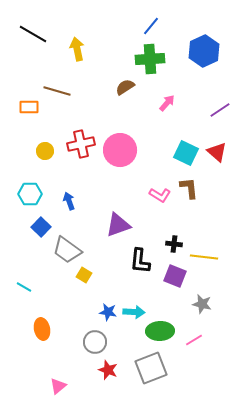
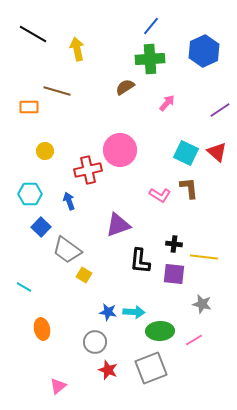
red cross: moved 7 px right, 26 px down
purple square: moved 1 px left, 2 px up; rotated 15 degrees counterclockwise
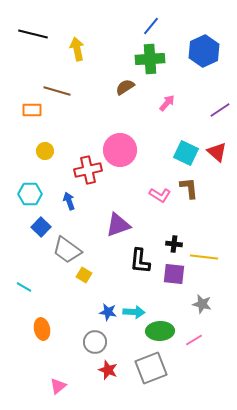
black line: rotated 16 degrees counterclockwise
orange rectangle: moved 3 px right, 3 px down
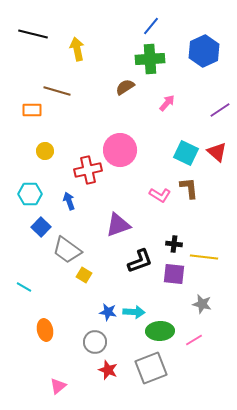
black L-shape: rotated 116 degrees counterclockwise
orange ellipse: moved 3 px right, 1 px down
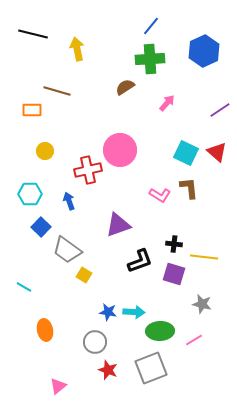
purple square: rotated 10 degrees clockwise
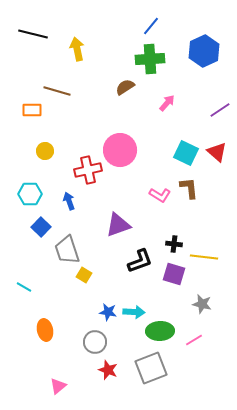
gray trapezoid: rotated 36 degrees clockwise
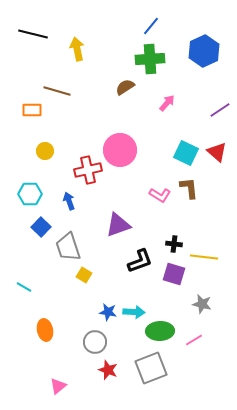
gray trapezoid: moved 1 px right, 3 px up
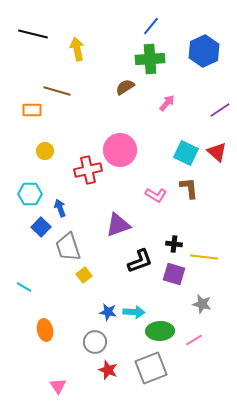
pink L-shape: moved 4 px left
blue arrow: moved 9 px left, 7 px down
yellow square: rotated 21 degrees clockwise
pink triangle: rotated 24 degrees counterclockwise
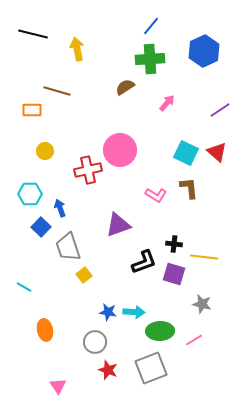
black L-shape: moved 4 px right, 1 px down
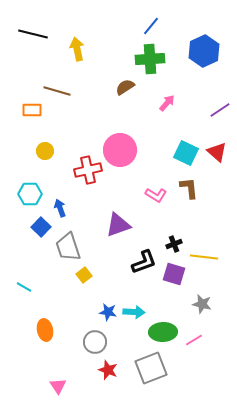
black cross: rotated 28 degrees counterclockwise
green ellipse: moved 3 px right, 1 px down
